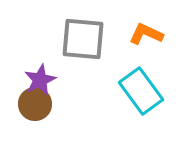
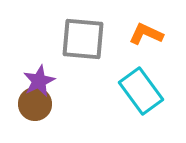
purple star: moved 1 px left, 1 px down
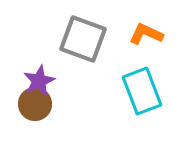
gray square: rotated 15 degrees clockwise
cyan rectangle: moved 1 px right; rotated 15 degrees clockwise
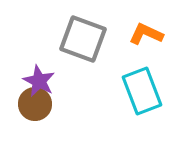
purple star: rotated 20 degrees counterclockwise
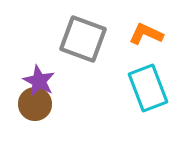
cyan rectangle: moved 6 px right, 3 px up
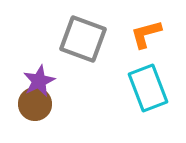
orange L-shape: rotated 40 degrees counterclockwise
purple star: rotated 20 degrees clockwise
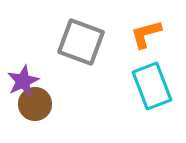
gray square: moved 2 px left, 3 px down
purple star: moved 16 px left
cyan rectangle: moved 4 px right, 2 px up
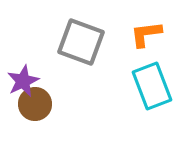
orange L-shape: rotated 8 degrees clockwise
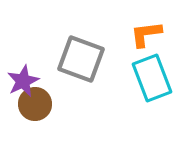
gray square: moved 17 px down
cyan rectangle: moved 8 px up
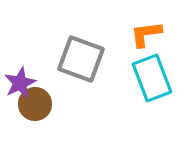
purple star: moved 3 px left, 2 px down
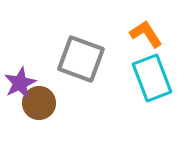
orange L-shape: rotated 64 degrees clockwise
brown circle: moved 4 px right, 1 px up
